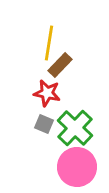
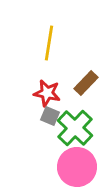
brown rectangle: moved 26 px right, 18 px down
gray square: moved 6 px right, 8 px up
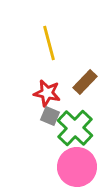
yellow line: rotated 24 degrees counterclockwise
brown rectangle: moved 1 px left, 1 px up
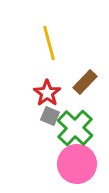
red star: rotated 24 degrees clockwise
pink circle: moved 3 px up
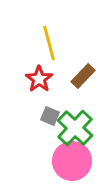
brown rectangle: moved 2 px left, 6 px up
red star: moved 8 px left, 14 px up
pink circle: moved 5 px left, 3 px up
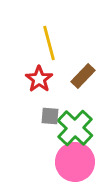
gray square: rotated 18 degrees counterclockwise
pink circle: moved 3 px right, 1 px down
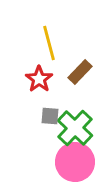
brown rectangle: moved 3 px left, 4 px up
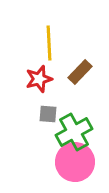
yellow line: rotated 12 degrees clockwise
red star: rotated 20 degrees clockwise
gray square: moved 2 px left, 2 px up
green cross: moved 1 px left, 4 px down; rotated 18 degrees clockwise
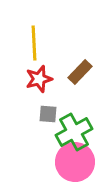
yellow line: moved 15 px left
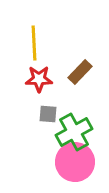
red star: rotated 16 degrees clockwise
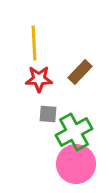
pink circle: moved 1 px right, 2 px down
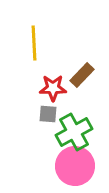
brown rectangle: moved 2 px right, 3 px down
red star: moved 14 px right, 9 px down
pink circle: moved 1 px left, 2 px down
